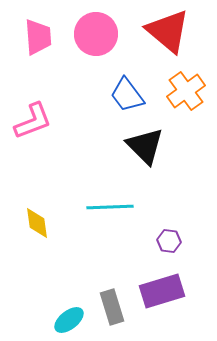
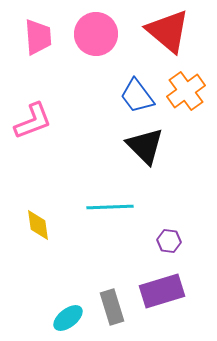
blue trapezoid: moved 10 px right, 1 px down
yellow diamond: moved 1 px right, 2 px down
cyan ellipse: moved 1 px left, 2 px up
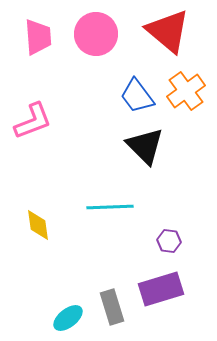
purple rectangle: moved 1 px left, 2 px up
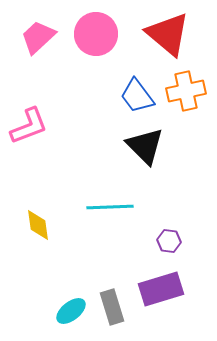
red triangle: moved 3 px down
pink trapezoid: rotated 129 degrees counterclockwise
orange cross: rotated 24 degrees clockwise
pink L-shape: moved 4 px left, 5 px down
cyan ellipse: moved 3 px right, 7 px up
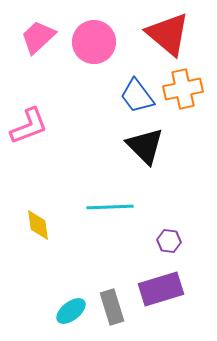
pink circle: moved 2 px left, 8 px down
orange cross: moved 3 px left, 2 px up
